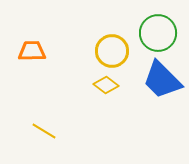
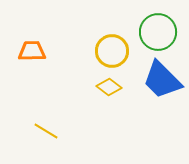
green circle: moved 1 px up
yellow diamond: moved 3 px right, 2 px down
yellow line: moved 2 px right
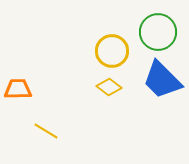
orange trapezoid: moved 14 px left, 38 px down
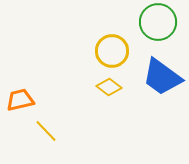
green circle: moved 10 px up
blue trapezoid: moved 3 px up; rotated 9 degrees counterclockwise
orange trapezoid: moved 2 px right, 11 px down; rotated 12 degrees counterclockwise
yellow line: rotated 15 degrees clockwise
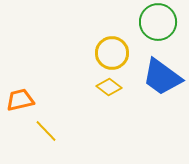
yellow circle: moved 2 px down
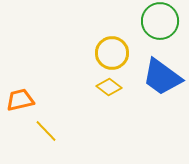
green circle: moved 2 px right, 1 px up
